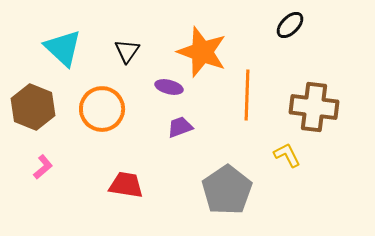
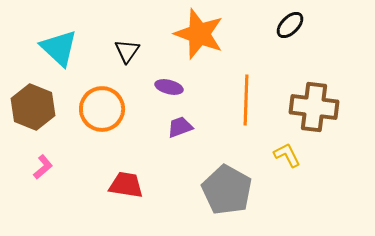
cyan triangle: moved 4 px left
orange star: moved 3 px left, 18 px up
orange line: moved 1 px left, 5 px down
gray pentagon: rotated 9 degrees counterclockwise
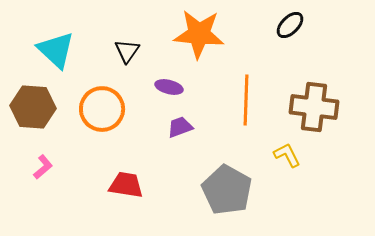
orange star: rotated 15 degrees counterclockwise
cyan triangle: moved 3 px left, 2 px down
brown hexagon: rotated 18 degrees counterclockwise
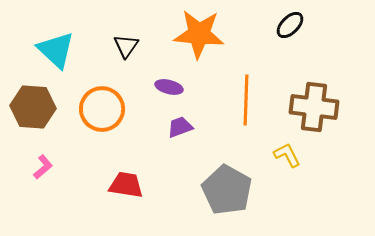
black triangle: moved 1 px left, 5 px up
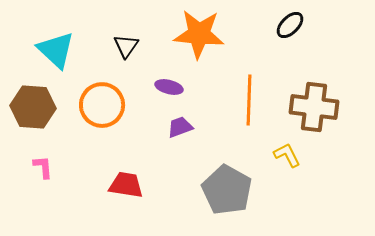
orange line: moved 3 px right
orange circle: moved 4 px up
pink L-shape: rotated 55 degrees counterclockwise
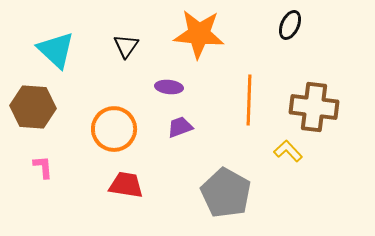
black ellipse: rotated 20 degrees counterclockwise
purple ellipse: rotated 8 degrees counterclockwise
orange circle: moved 12 px right, 24 px down
yellow L-shape: moved 1 px right, 4 px up; rotated 16 degrees counterclockwise
gray pentagon: moved 1 px left, 3 px down
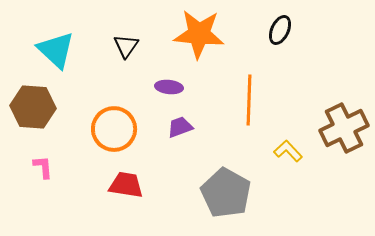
black ellipse: moved 10 px left, 5 px down
brown cross: moved 30 px right, 21 px down; rotated 33 degrees counterclockwise
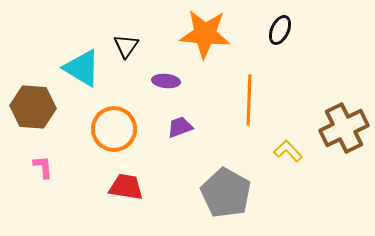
orange star: moved 6 px right
cyan triangle: moved 26 px right, 18 px down; rotated 12 degrees counterclockwise
purple ellipse: moved 3 px left, 6 px up
red trapezoid: moved 2 px down
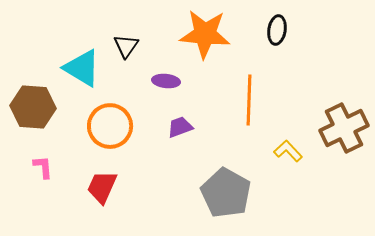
black ellipse: moved 3 px left; rotated 16 degrees counterclockwise
orange circle: moved 4 px left, 3 px up
red trapezoid: moved 24 px left; rotated 75 degrees counterclockwise
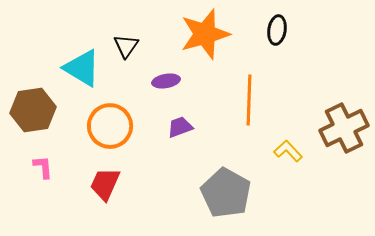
orange star: rotated 21 degrees counterclockwise
purple ellipse: rotated 16 degrees counterclockwise
brown hexagon: moved 3 px down; rotated 12 degrees counterclockwise
red trapezoid: moved 3 px right, 3 px up
